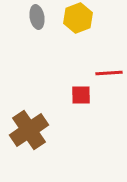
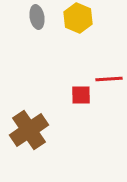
yellow hexagon: rotated 16 degrees counterclockwise
red line: moved 6 px down
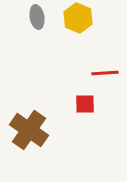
red line: moved 4 px left, 6 px up
red square: moved 4 px right, 9 px down
brown cross: rotated 21 degrees counterclockwise
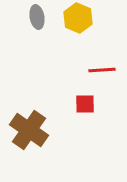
red line: moved 3 px left, 3 px up
